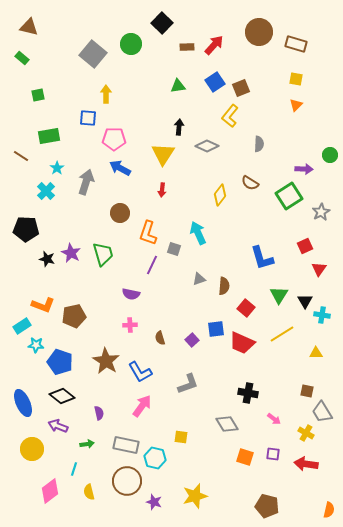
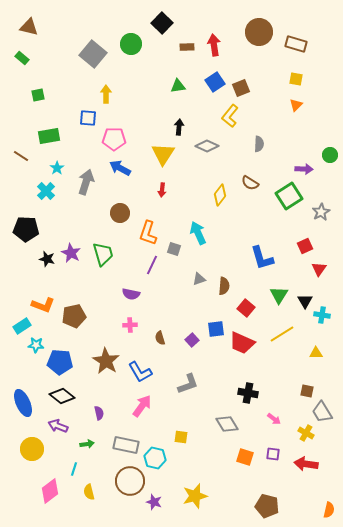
red arrow at (214, 45): rotated 50 degrees counterclockwise
blue pentagon at (60, 362): rotated 15 degrees counterclockwise
brown circle at (127, 481): moved 3 px right
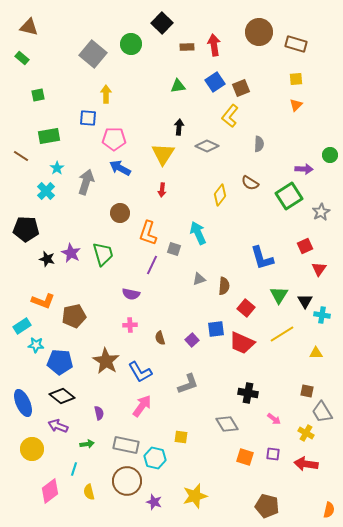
yellow square at (296, 79): rotated 16 degrees counterclockwise
orange L-shape at (43, 305): moved 4 px up
brown circle at (130, 481): moved 3 px left
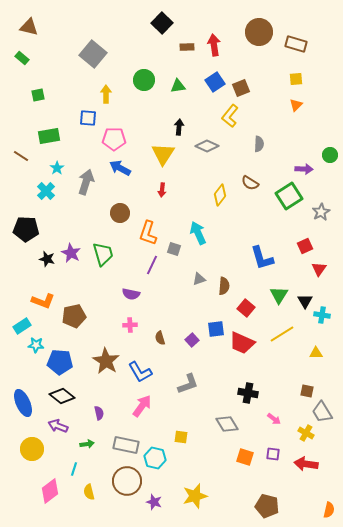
green circle at (131, 44): moved 13 px right, 36 px down
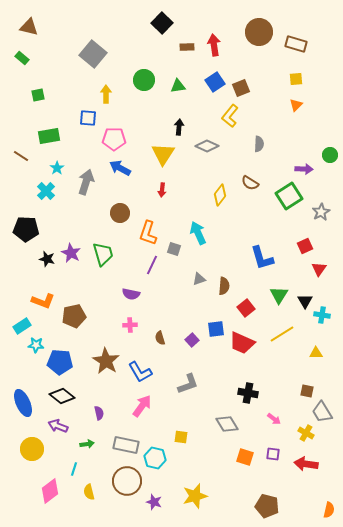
red square at (246, 308): rotated 12 degrees clockwise
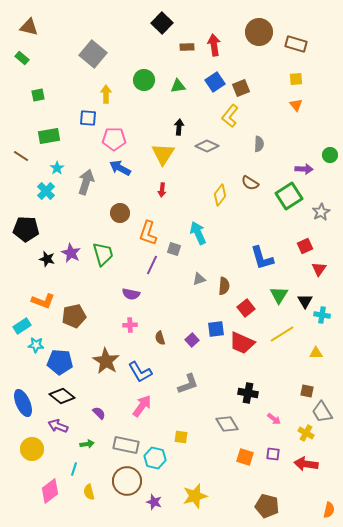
orange triangle at (296, 105): rotated 24 degrees counterclockwise
purple semicircle at (99, 413): rotated 32 degrees counterclockwise
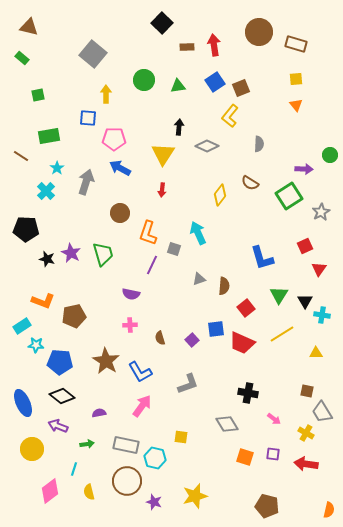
purple semicircle at (99, 413): rotated 56 degrees counterclockwise
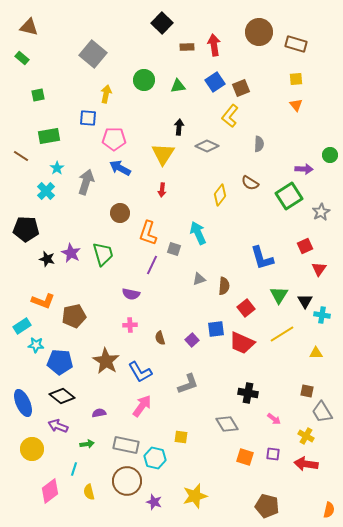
yellow arrow at (106, 94): rotated 12 degrees clockwise
yellow cross at (306, 433): moved 3 px down
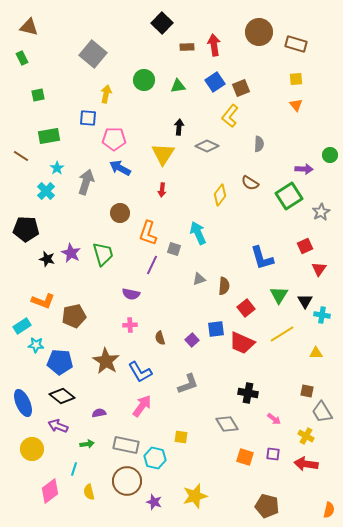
green rectangle at (22, 58): rotated 24 degrees clockwise
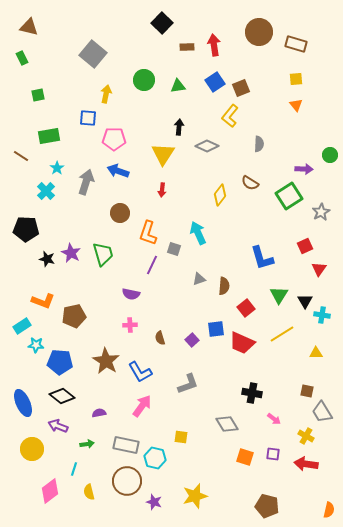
blue arrow at (120, 168): moved 2 px left, 3 px down; rotated 10 degrees counterclockwise
black cross at (248, 393): moved 4 px right
